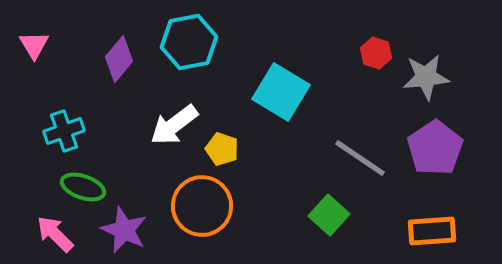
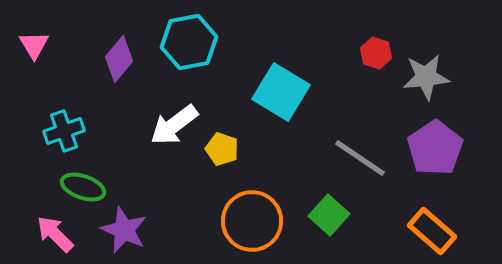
orange circle: moved 50 px right, 15 px down
orange rectangle: rotated 45 degrees clockwise
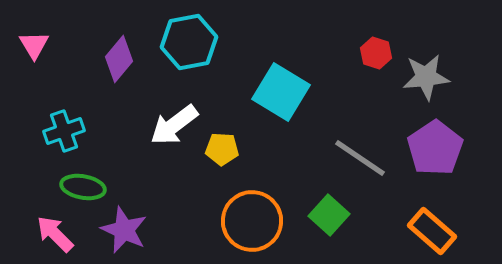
yellow pentagon: rotated 16 degrees counterclockwise
green ellipse: rotated 9 degrees counterclockwise
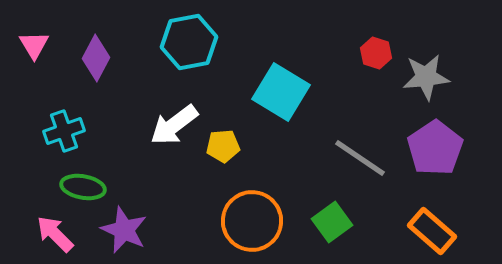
purple diamond: moved 23 px left, 1 px up; rotated 12 degrees counterclockwise
yellow pentagon: moved 1 px right, 3 px up; rotated 8 degrees counterclockwise
green square: moved 3 px right, 7 px down; rotated 12 degrees clockwise
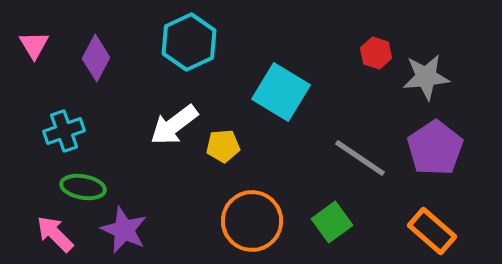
cyan hexagon: rotated 14 degrees counterclockwise
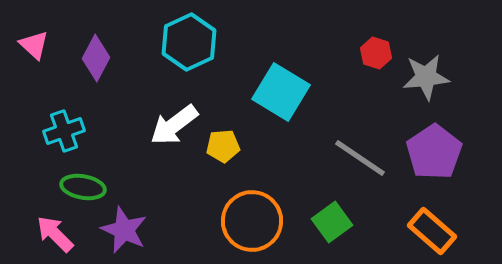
pink triangle: rotated 16 degrees counterclockwise
purple pentagon: moved 1 px left, 4 px down
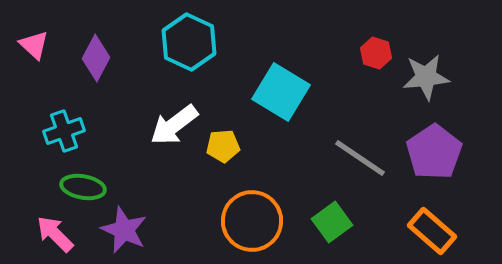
cyan hexagon: rotated 10 degrees counterclockwise
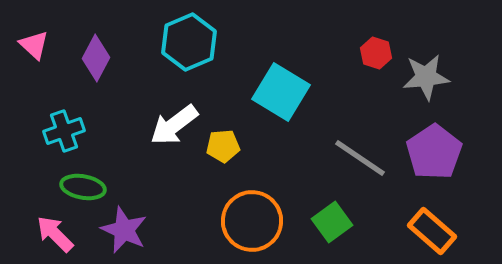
cyan hexagon: rotated 12 degrees clockwise
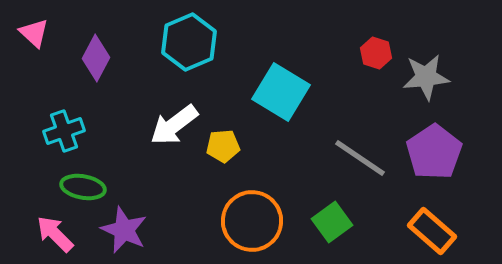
pink triangle: moved 12 px up
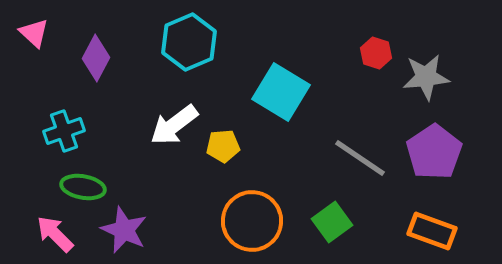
orange rectangle: rotated 21 degrees counterclockwise
